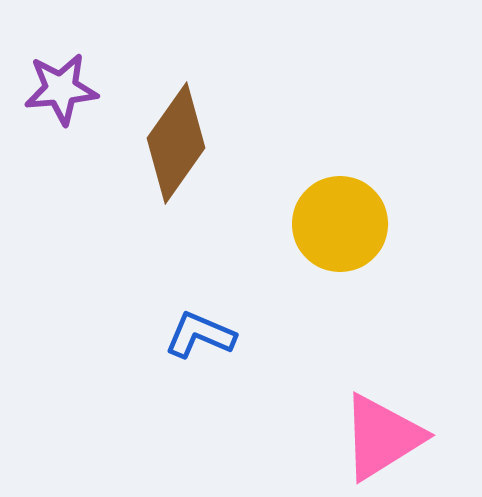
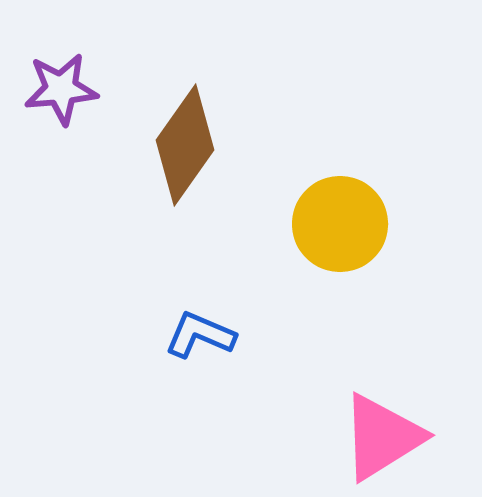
brown diamond: moved 9 px right, 2 px down
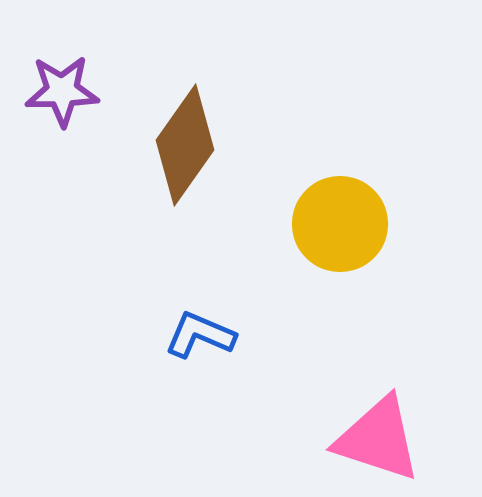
purple star: moved 1 px right, 2 px down; rotated 4 degrees clockwise
pink triangle: moved 4 px left, 2 px down; rotated 50 degrees clockwise
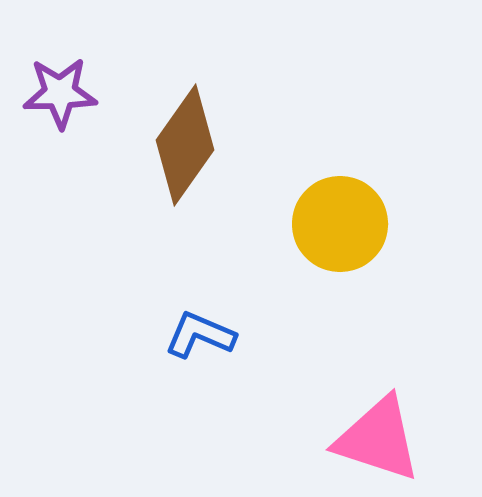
purple star: moved 2 px left, 2 px down
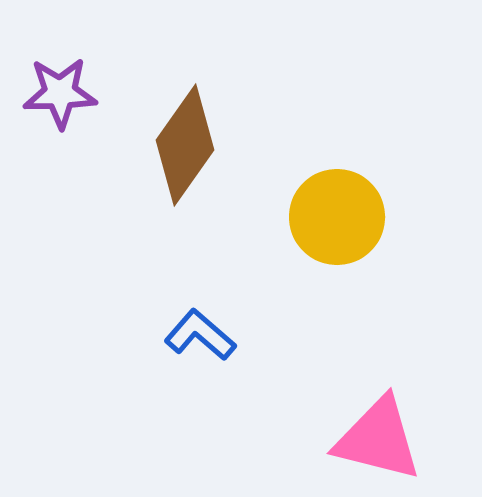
yellow circle: moved 3 px left, 7 px up
blue L-shape: rotated 18 degrees clockwise
pink triangle: rotated 4 degrees counterclockwise
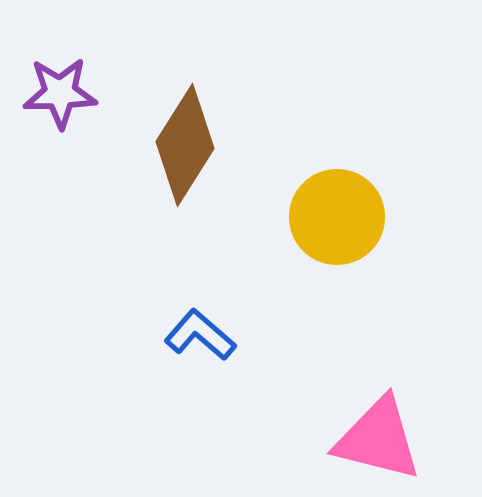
brown diamond: rotated 3 degrees counterclockwise
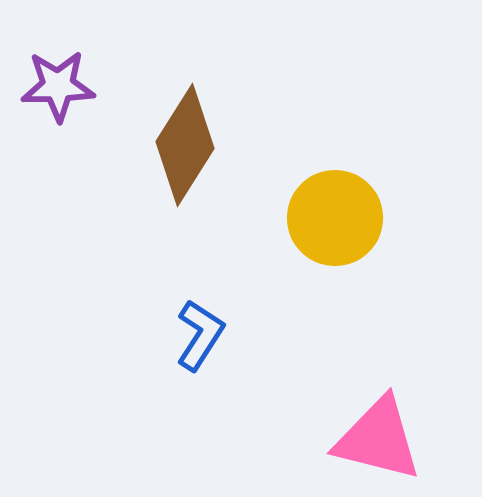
purple star: moved 2 px left, 7 px up
yellow circle: moved 2 px left, 1 px down
blue L-shape: rotated 82 degrees clockwise
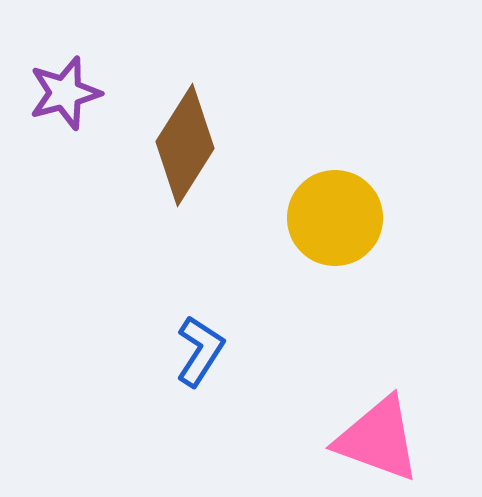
purple star: moved 7 px right, 7 px down; rotated 14 degrees counterclockwise
blue L-shape: moved 16 px down
pink triangle: rotated 6 degrees clockwise
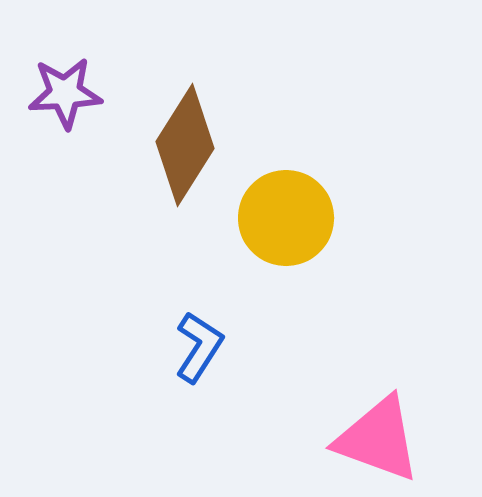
purple star: rotated 12 degrees clockwise
yellow circle: moved 49 px left
blue L-shape: moved 1 px left, 4 px up
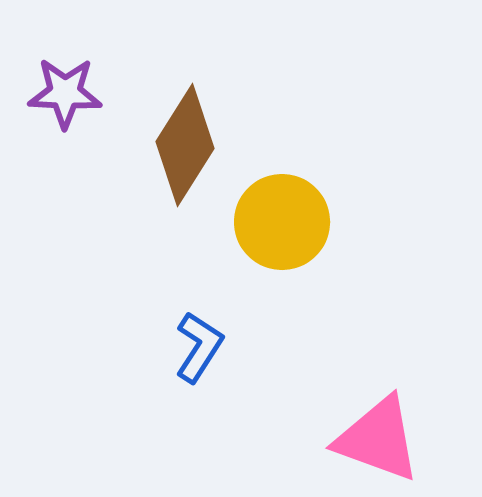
purple star: rotated 6 degrees clockwise
yellow circle: moved 4 px left, 4 px down
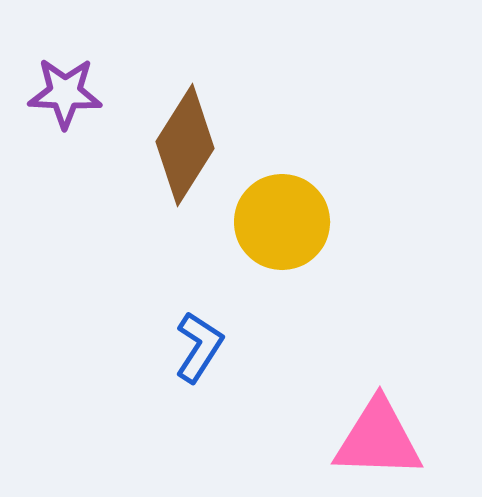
pink triangle: rotated 18 degrees counterclockwise
